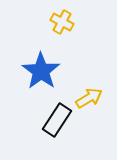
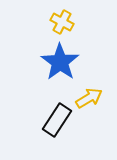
blue star: moved 19 px right, 9 px up
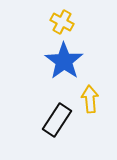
blue star: moved 4 px right, 1 px up
yellow arrow: moved 1 px right, 1 px down; rotated 64 degrees counterclockwise
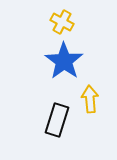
black rectangle: rotated 16 degrees counterclockwise
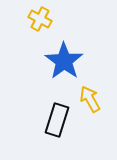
yellow cross: moved 22 px left, 3 px up
yellow arrow: rotated 24 degrees counterclockwise
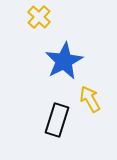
yellow cross: moved 1 px left, 2 px up; rotated 15 degrees clockwise
blue star: rotated 9 degrees clockwise
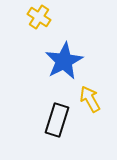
yellow cross: rotated 10 degrees counterclockwise
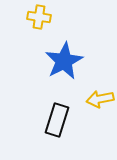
yellow cross: rotated 25 degrees counterclockwise
yellow arrow: moved 10 px right; rotated 72 degrees counterclockwise
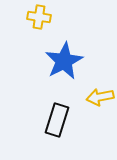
yellow arrow: moved 2 px up
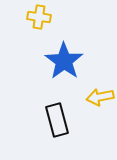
blue star: rotated 9 degrees counterclockwise
black rectangle: rotated 32 degrees counterclockwise
